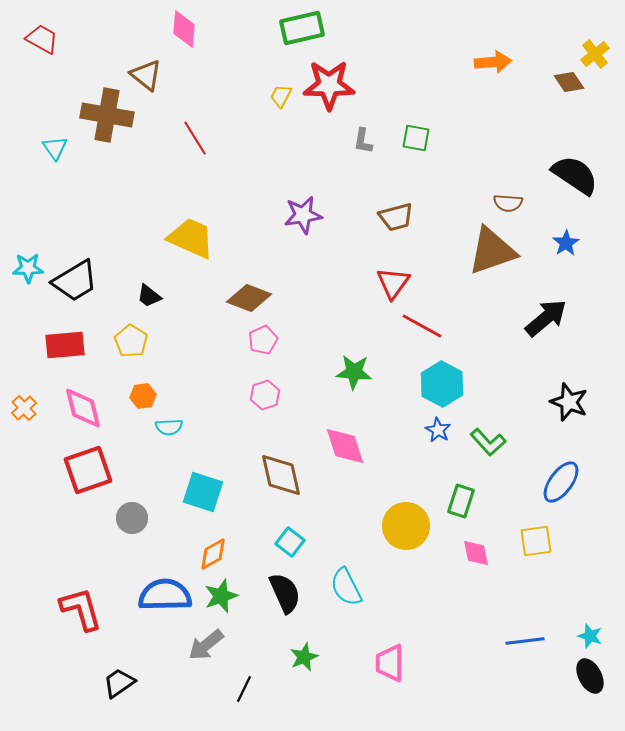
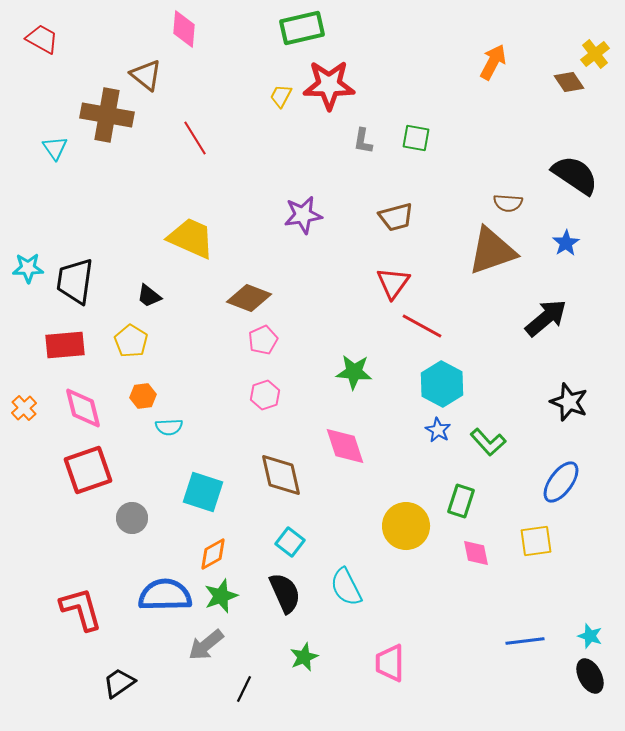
orange arrow at (493, 62): rotated 57 degrees counterclockwise
black trapezoid at (75, 281): rotated 129 degrees clockwise
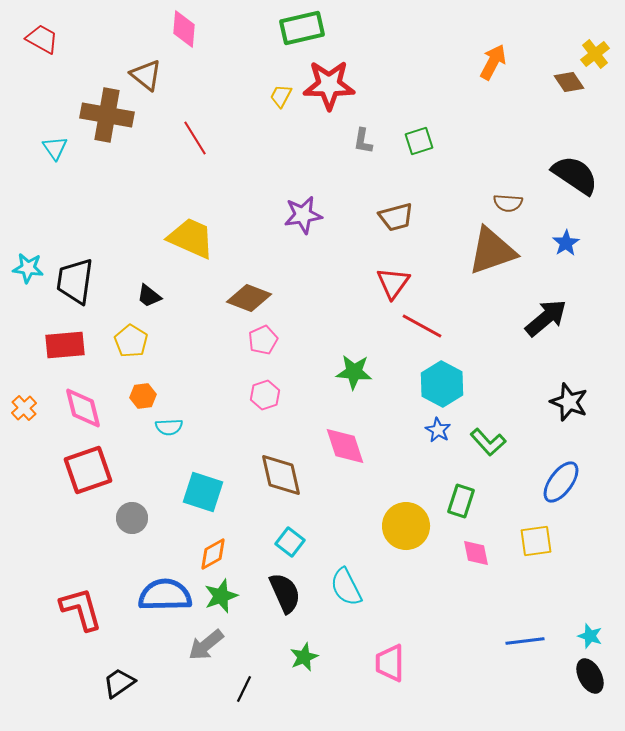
green square at (416, 138): moved 3 px right, 3 px down; rotated 28 degrees counterclockwise
cyan star at (28, 268): rotated 8 degrees clockwise
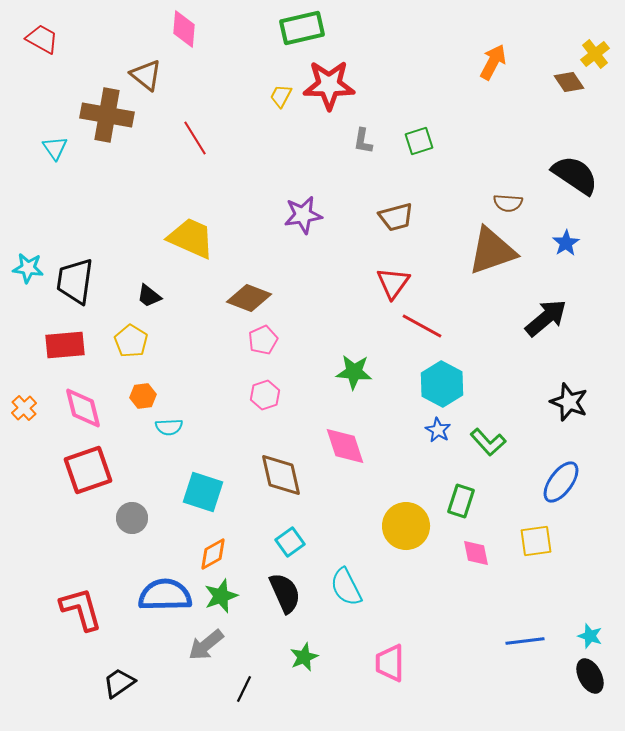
cyan square at (290, 542): rotated 16 degrees clockwise
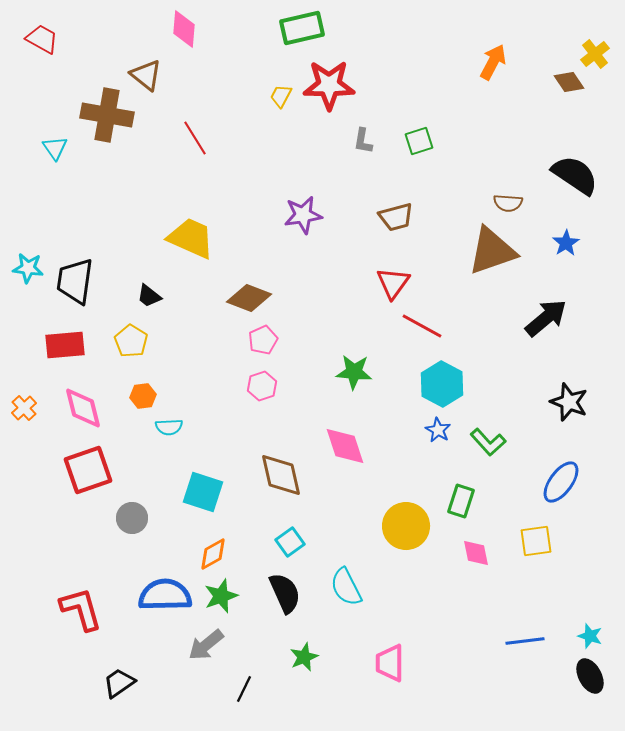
pink hexagon at (265, 395): moved 3 px left, 9 px up
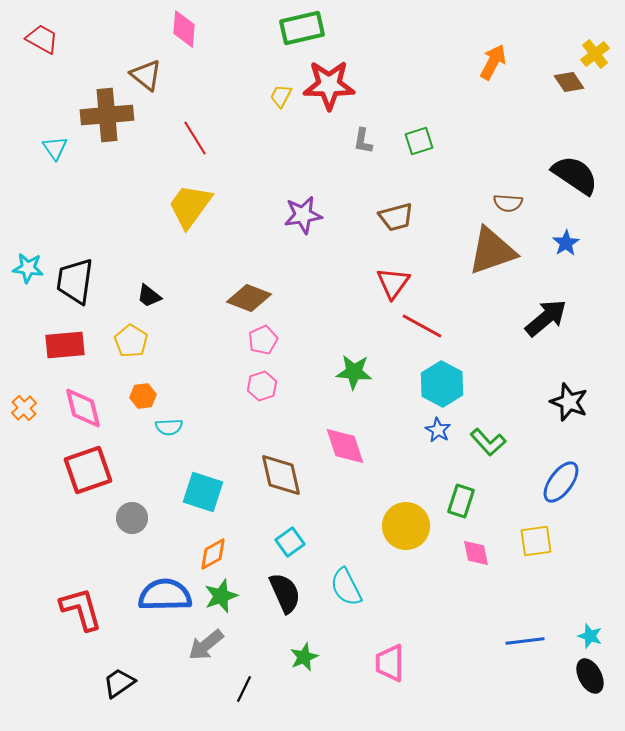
brown cross at (107, 115): rotated 15 degrees counterclockwise
yellow trapezoid at (191, 238): moved 1 px left, 32 px up; rotated 78 degrees counterclockwise
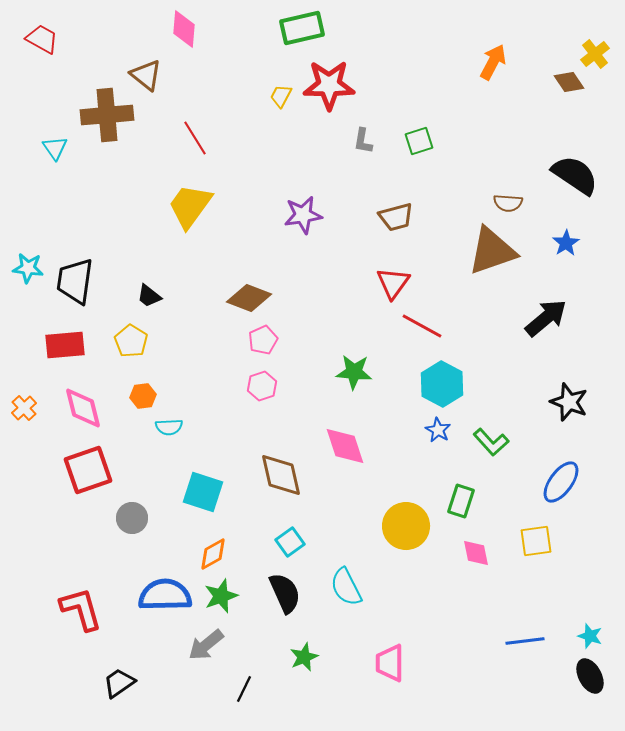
green L-shape at (488, 442): moved 3 px right
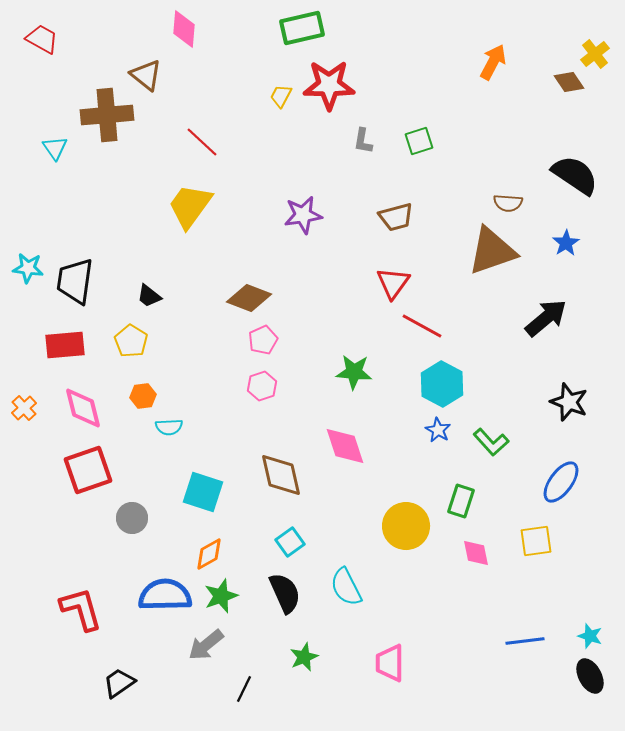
red line at (195, 138): moved 7 px right, 4 px down; rotated 15 degrees counterclockwise
orange diamond at (213, 554): moved 4 px left
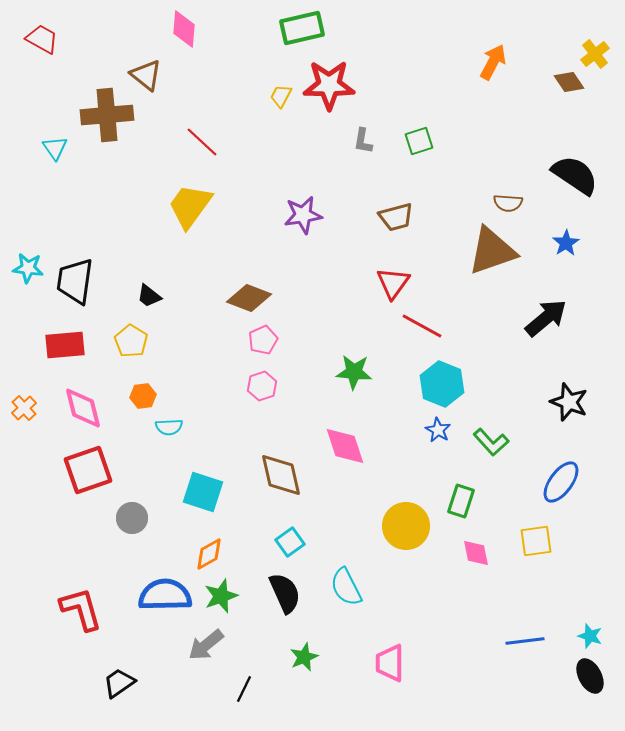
cyan hexagon at (442, 384): rotated 6 degrees counterclockwise
